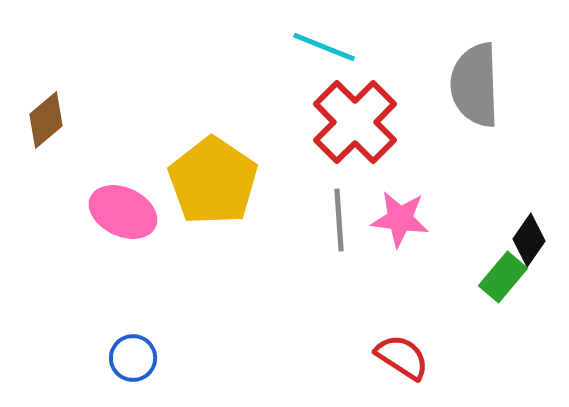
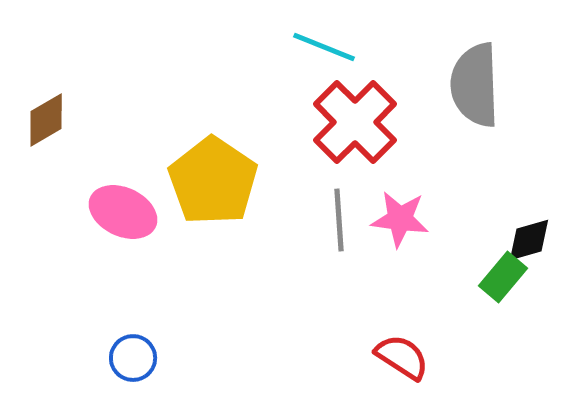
brown diamond: rotated 10 degrees clockwise
black diamond: rotated 39 degrees clockwise
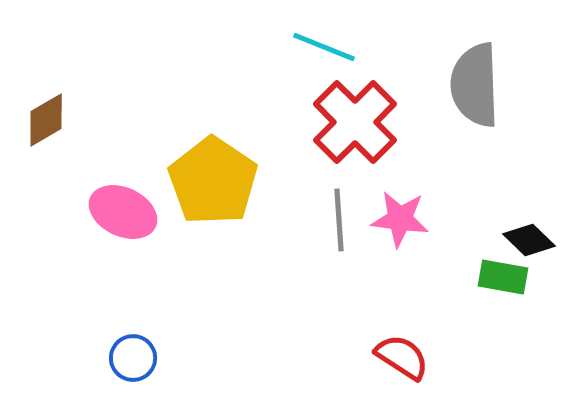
black diamond: rotated 60 degrees clockwise
green rectangle: rotated 60 degrees clockwise
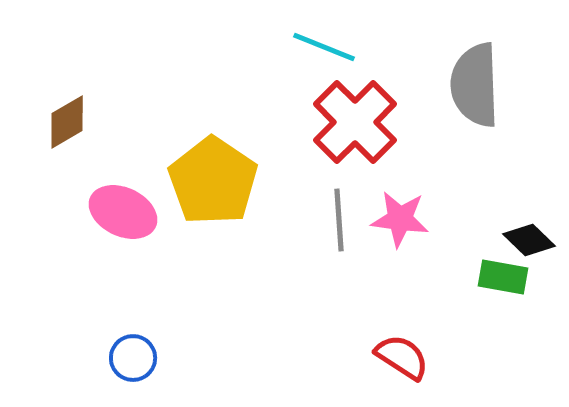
brown diamond: moved 21 px right, 2 px down
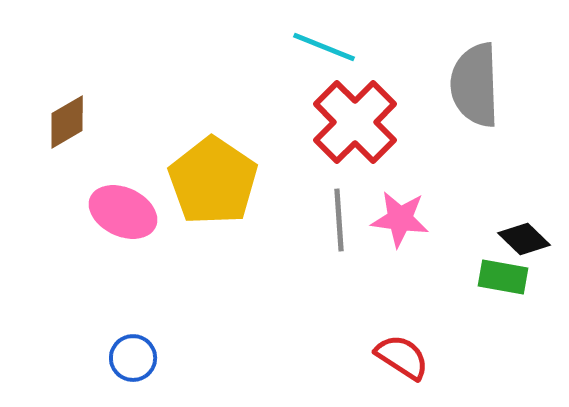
black diamond: moved 5 px left, 1 px up
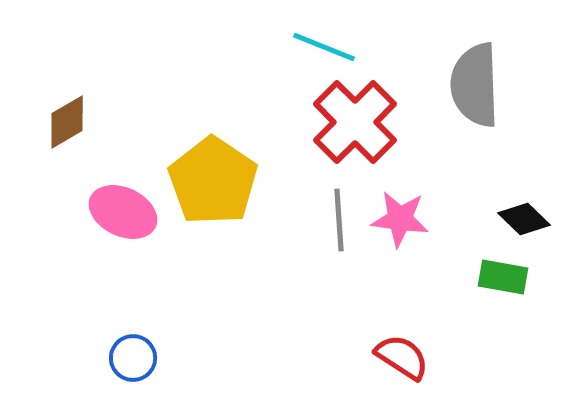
black diamond: moved 20 px up
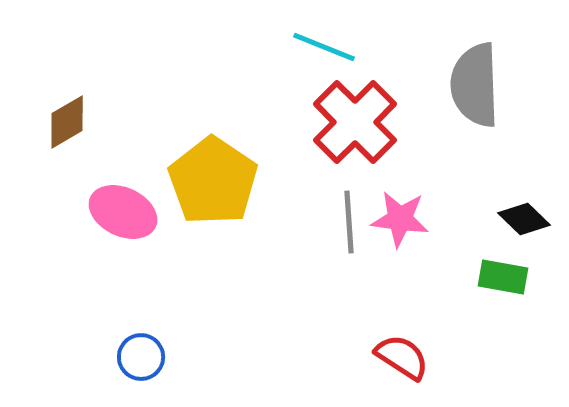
gray line: moved 10 px right, 2 px down
blue circle: moved 8 px right, 1 px up
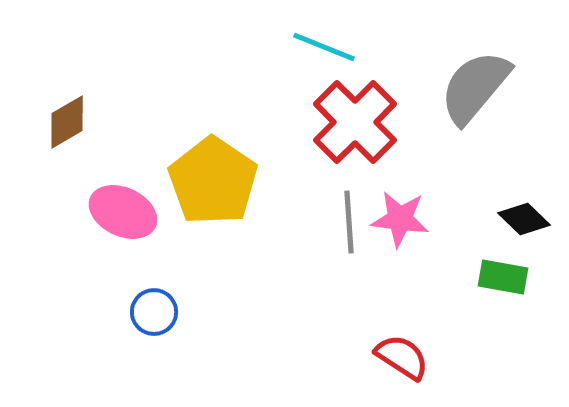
gray semicircle: moved 2 px down; rotated 42 degrees clockwise
blue circle: moved 13 px right, 45 px up
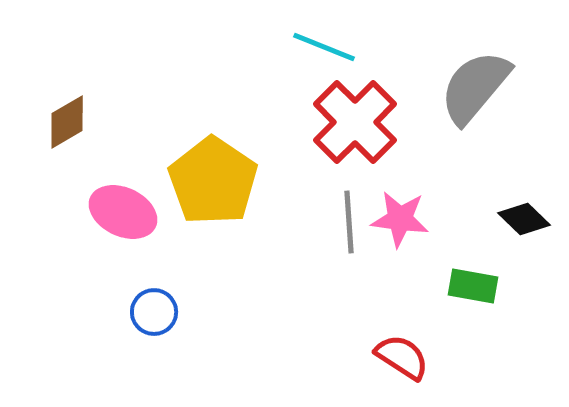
green rectangle: moved 30 px left, 9 px down
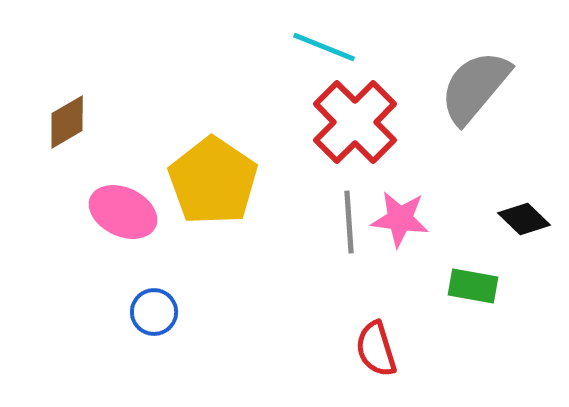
red semicircle: moved 26 px left, 8 px up; rotated 140 degrees counterclockwise
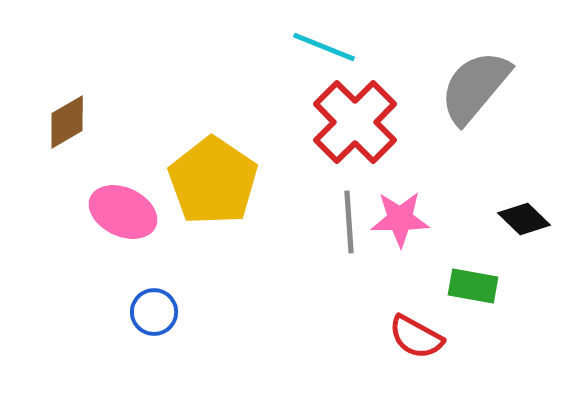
pink star: rotated 8 degrees counterclockwise
red semicircle: moved 40 px right, 12 px up; rotated 44 degrees counterclockwise
